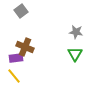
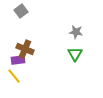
brown cross: moved 2 px down
purple rectangle: moved 2 px right, 2 px down
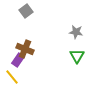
gray square: moved 5 px right
green triangle: moved 2 px right, 2 px down
purple rectangle: rotated 48 degrees counterclockwise
yellow line: moved 2 px left, 1 px down
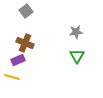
gray star: rotated 16 degrees counterclockwise
brown cross: moved 6 px up
purple rectangle: rotated 32 degrees clockwise
yellow line: rotated 35 degrees counterclockwise
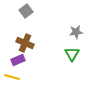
green triangle: moved 5 px left, 2 px up
